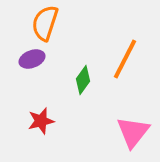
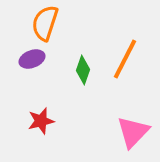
green diamond: moved 10 px up; rotated 16 degrees counterclockwise
pink triangle: rotated 6 degrees clockwise
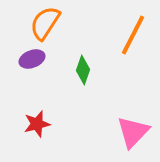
orange semicircle: rotated 15 degrees clockwise
orange line: moved 8 px right, 24 px up
red star: moved 4 px left, 3 px down
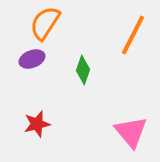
pink triangle: moved 2 px left; rotated 24 degrees counterclockwise
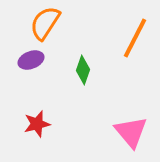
orange line: moved 2 px right, 3 px down
purple ellipse: moved 1 px left, 1 px down
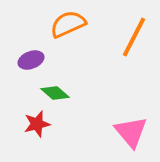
orange semicircle: moved 23 px right, 1 px down; rotated 33 degrees clockwise
orange line: moved 1 px left, 1 px up
green diamond: moved 28 px left, 23 px down; rotated 68 degrees counterclockwise
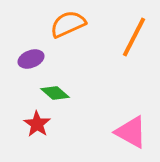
purple ellipse: moved 1 px up
red star: rotated 24 degrees counterclockwise
pink triangle: rotated 21 degrees counterclockwise
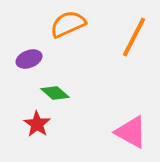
purple ellipse: moved 2 px left
